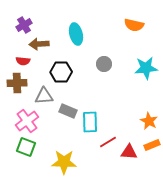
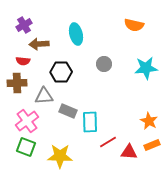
yellow star: moved 4 px left, 6 px up
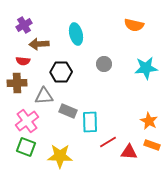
orange rectangle: rotated 42 degrees clockwise
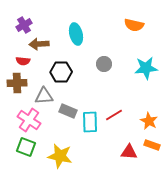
pink cross: moved 2 px right, 1 px up; rotated 20 degrees counterclockwise
red line: moved 6 px right, 27 px up
yellow star: rotated 10 degrees clockwise
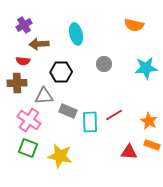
green square: moved 2 px right, 1 px down
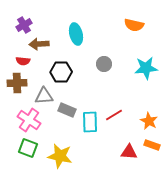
gray rectangle: moved 1 px left, 1 px up
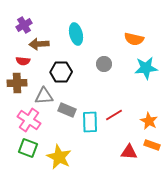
orange semicircle: moved 14 px down
yellow star: moved 1 px left, 1 px down; rotated 15 degrees clockwise
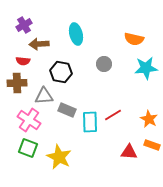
black hexagon: rotated 10 degrees clockwise
red line: moved 1 px left
orange star: moved 2 px up
